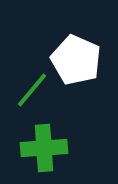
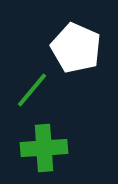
white pentagon: moved 12 px up
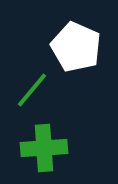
white pentagon: moved 1 px up
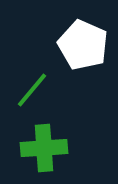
white pentagon: moved 7 px right, 2 px up
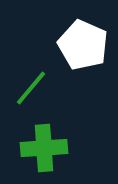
green line: moved 1 px left, 2 px up
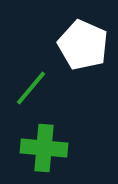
green cross: rotated 9 degrees clockwise
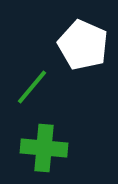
green line: moved 1 px right, 1 px up
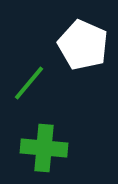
green line: moved 3 px left, 4 px up
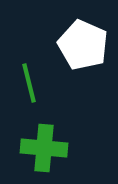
green line: rotated 54 degrees counterclockwise
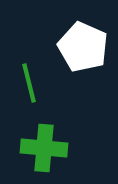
white pentagon: moved 2 px down
